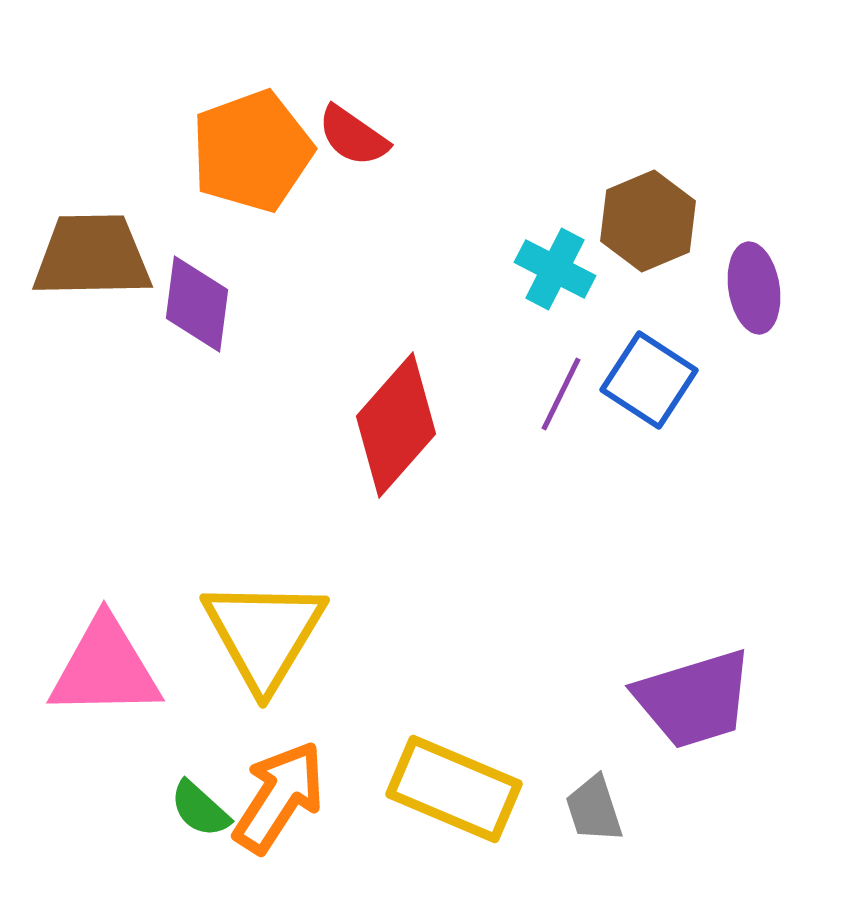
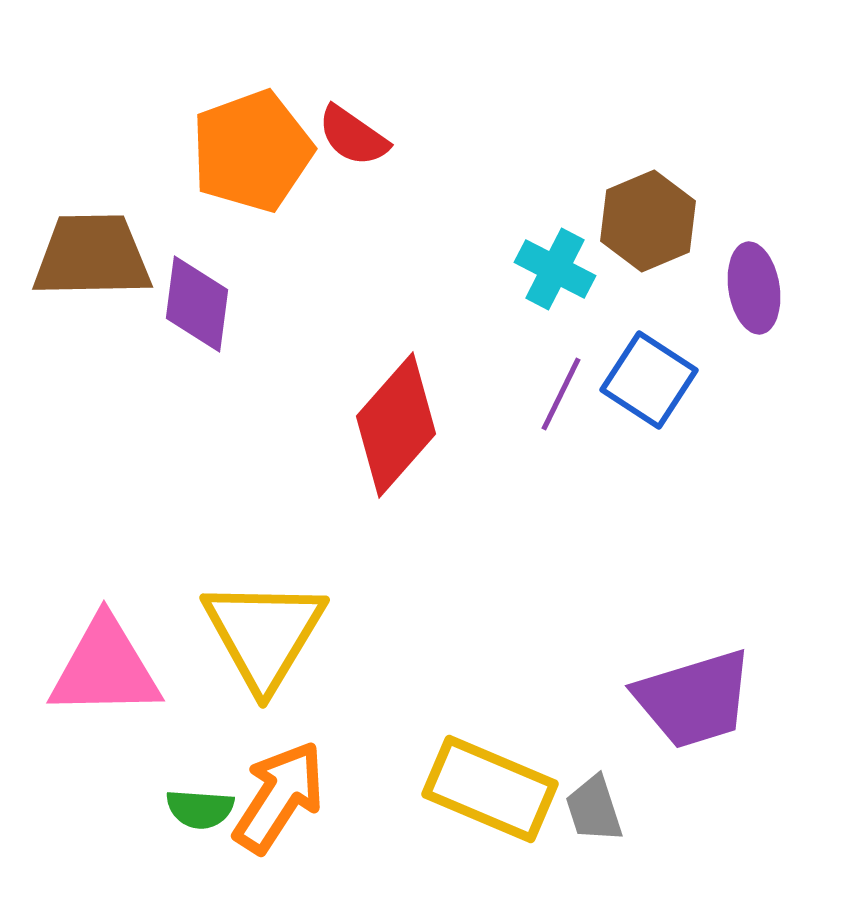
yellow rectangle: moved 36 px right
green semicircle: rotated 38 degrees counterclockwise
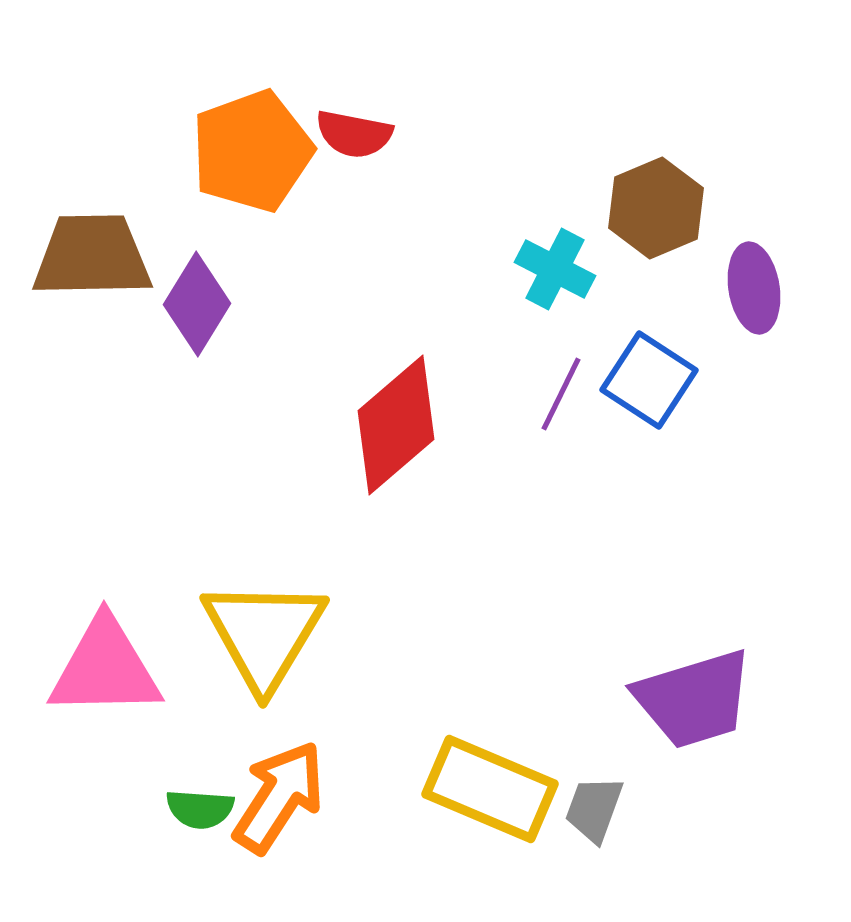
red semicircle: moved 1 px right, 2 px up; rotated 24 degrees counterclockwise
brown hexagon: moved 8 px right, 13 px up
purple diamond: rotated 24 degrees clockwise
red diamond: rotated 8 degrees clockwise
gray trapezoid: rotated 38 degrees clockwise
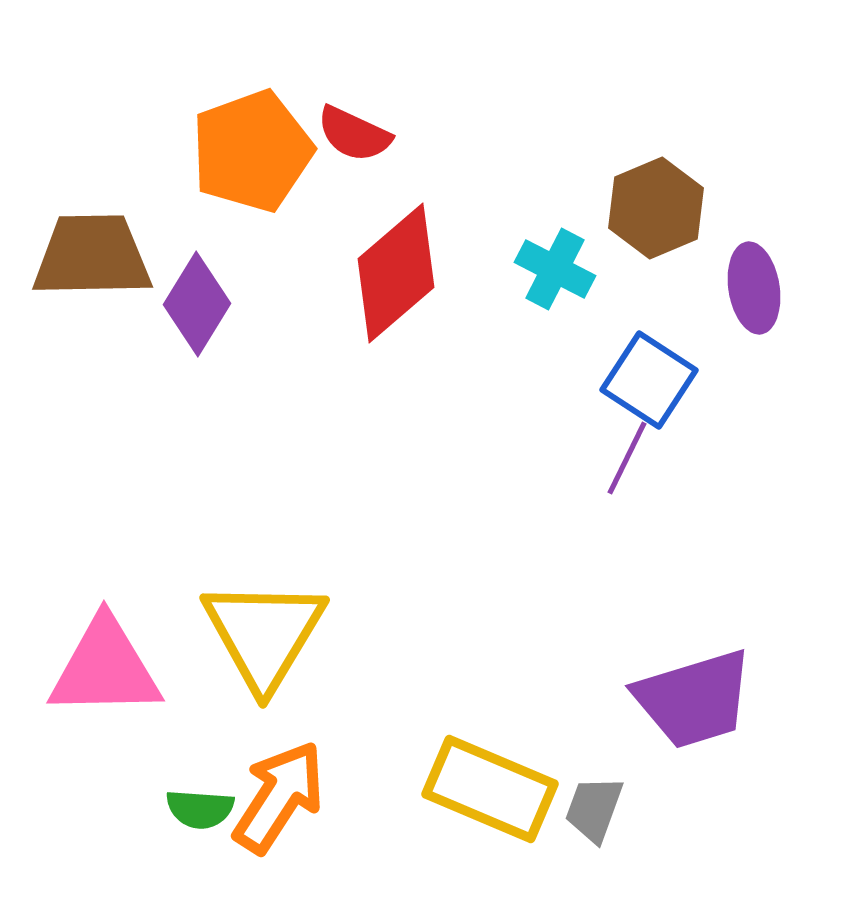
red semicircle: rotated 14 degrees clockwise
purple line: moved 66 px right, 64 px down
red diamond: moved 152 px up
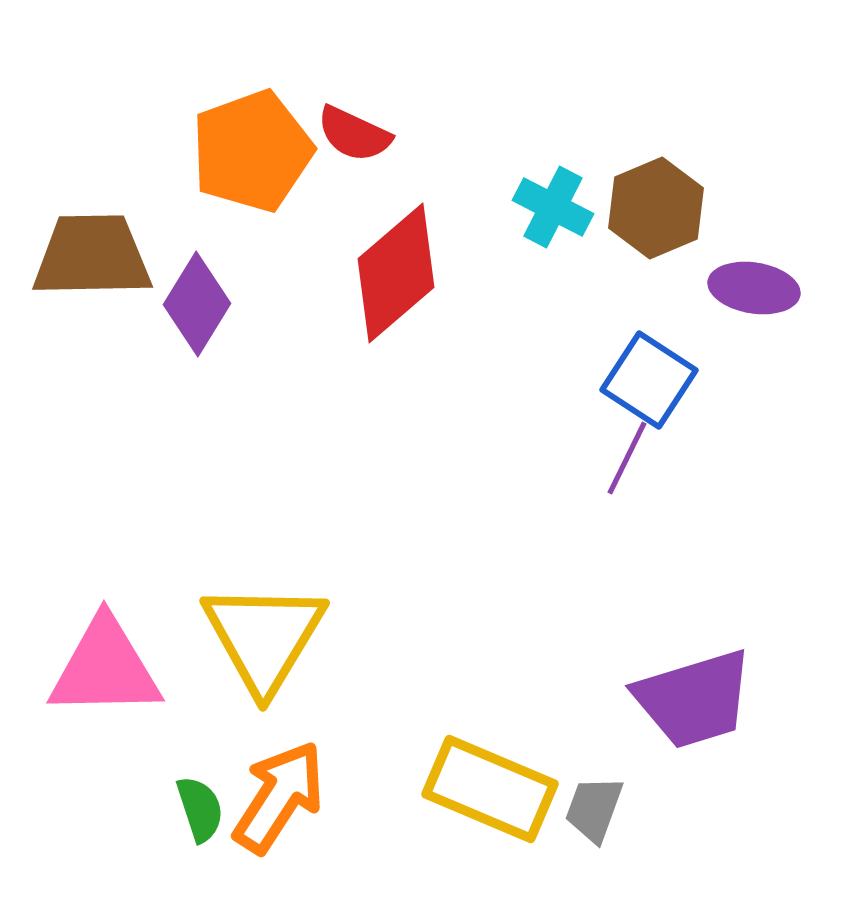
cyan cross: moved 2 px left, 62 px up
purple ellipse: rotated 72 degrees counterclockwise
yellow triangle: moved 3 px down
green semicircle: rotated 112 degrees counterclockwise
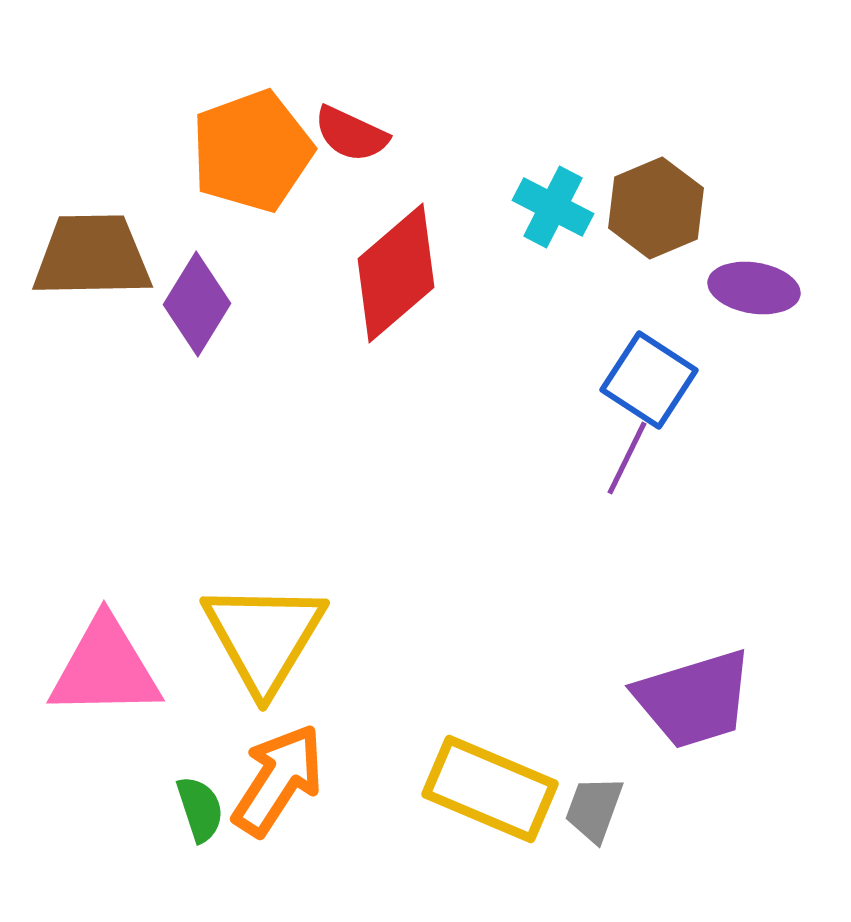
red semicircle: moved 3 px left
orange arrow: moved 1 px left, 17 px up
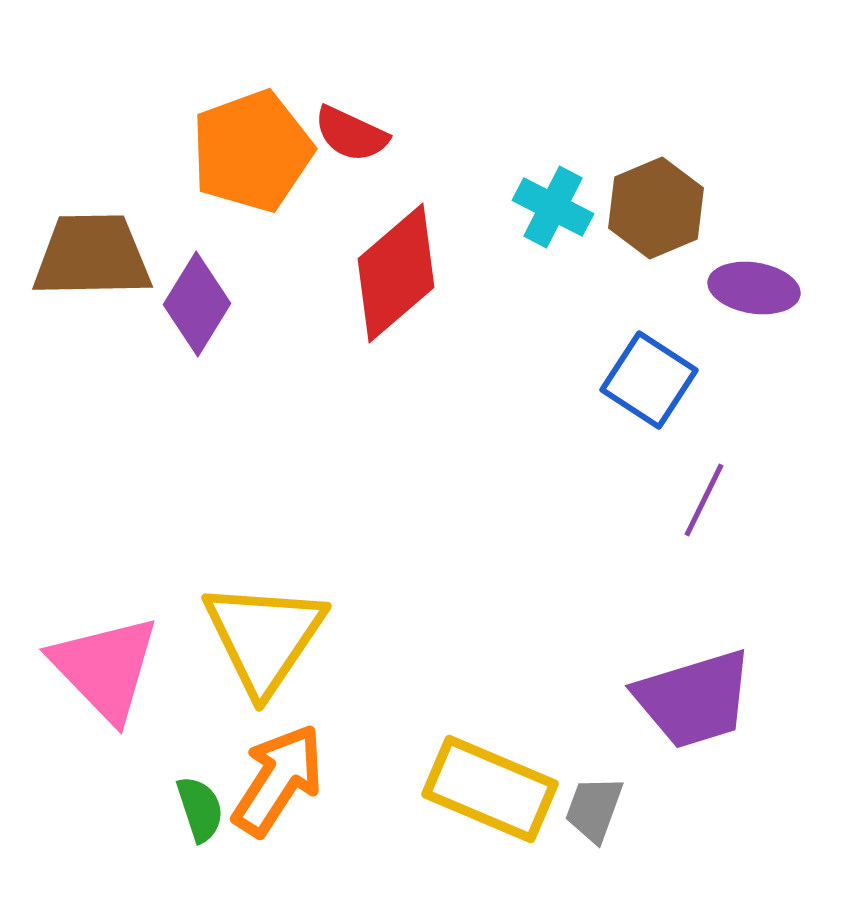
purple line: moved 77 px right, 42 px down
yellow triangle: rotated 3 degrees clockwise
pink triangle: rotated 47 degrees clockwise
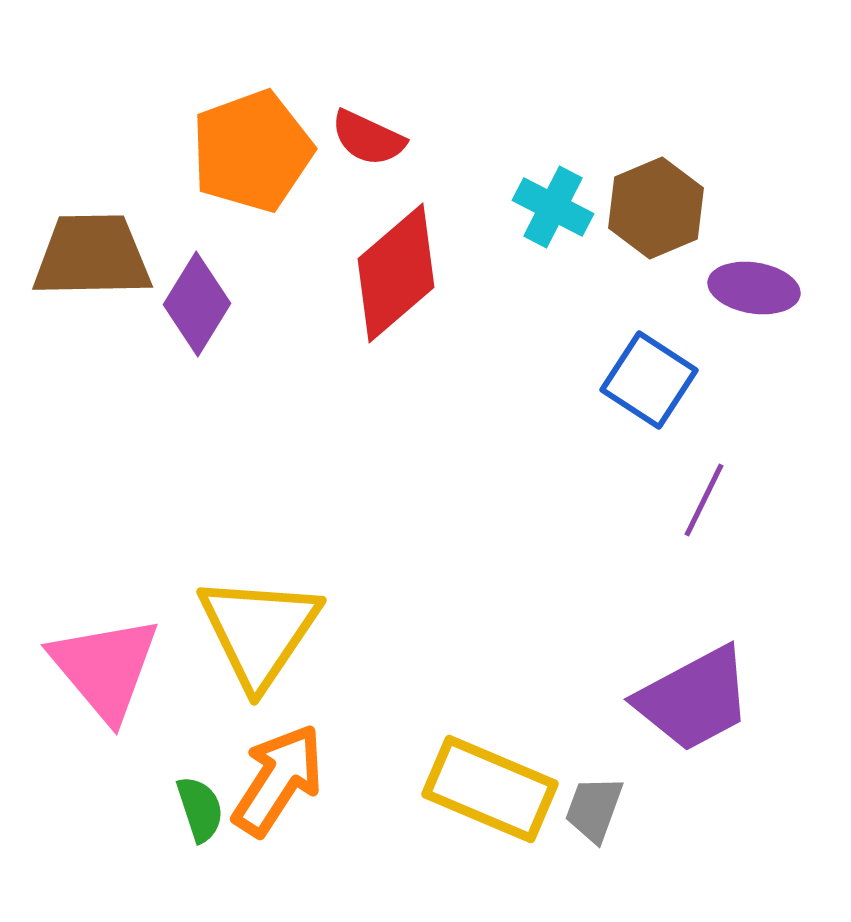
red semicircle: moved 17 px right, 4 px down
yellow triangle: moved 5 px left, 6 px up
pink triangle: rotated 4 degrees clockwise
purple trapezoid: rotated 11 degrees counterclockwise
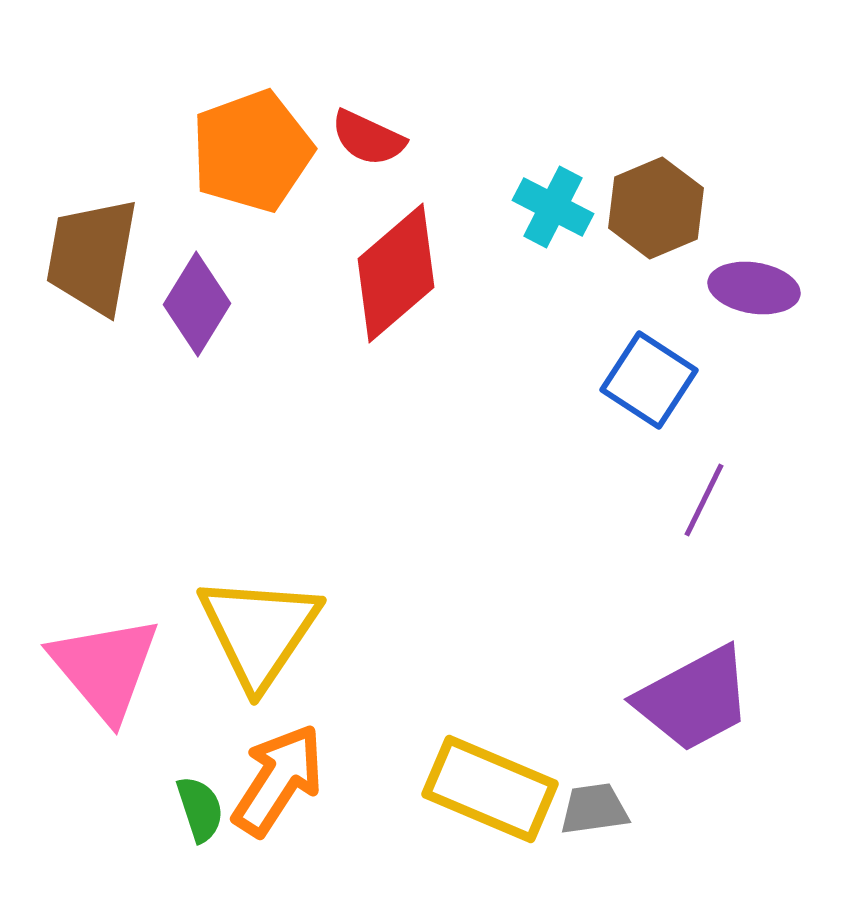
brown trapezoid: rotated 79 degrees counterclockwise
gray trapezoid: rotated 62 degrees clockwise
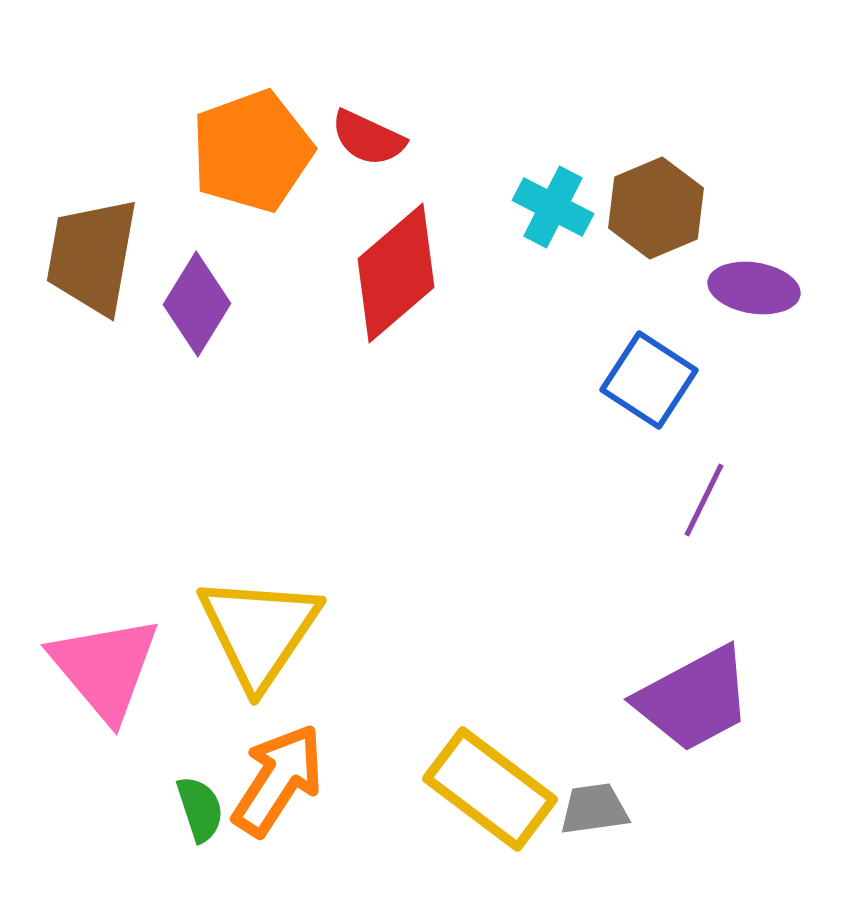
yellow rectangle: rotated 14 degrees clockwise
